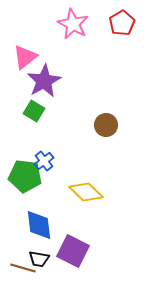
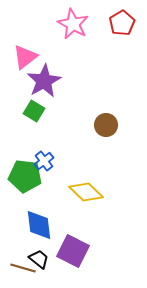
black trapezoid: rotated 150 degrees counterclockwise
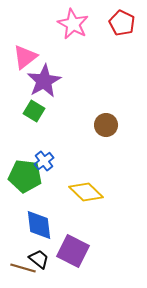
red pentagon: rotated 15 degrees counterclockwise
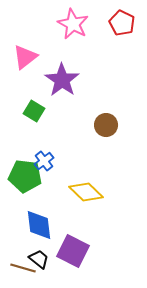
purple star: moved 18 px right, 1 px up; rotated 8 degrees counterclockwise
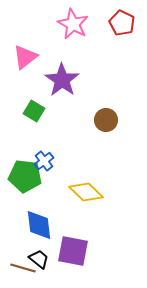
brown circle: moved 5 px up
purple square: rotated 16 degrees counterclockwise
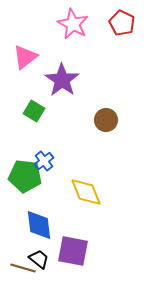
yellow diamond: rotated 24 degrees clockwise
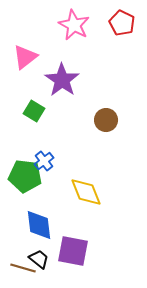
pink star: moved 1 px right, 1 px down
